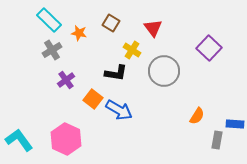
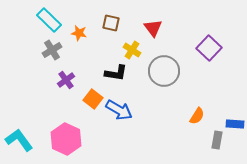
brown square: rotated 18 degrees counterclockwise
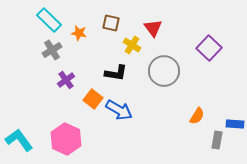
yellow cross: moved 5 px up
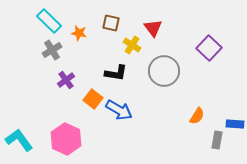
cyan rectangle: moved 1 px down
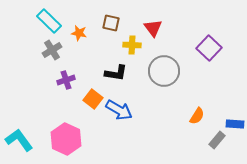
yellow cross: rotated 30 degrees counterclockwise
purple cross: rotated 18 degrees clockwise
gray rectangle: rotated 30 degrees clockwise
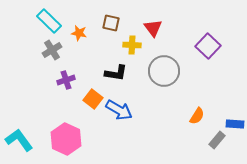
purple square: moved 1 px left, 2 px up
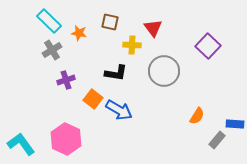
brown square: moved 1 px left, 1 px up
cyan L-shape: moved 2 px right, 4 px down
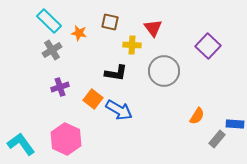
purple cross: moved 6 px left, 7 px down
gray rectangle: moved 1 px up
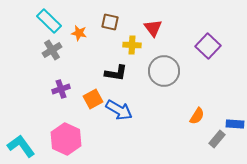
purple cross: moved 1 px right, 2 px down
orange square: rotated 24 degrees clockwise
cyan L-shape: moved 2 px down
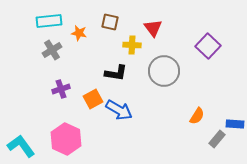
cyan rectangle: rotated 50 degrees counterclockwise
